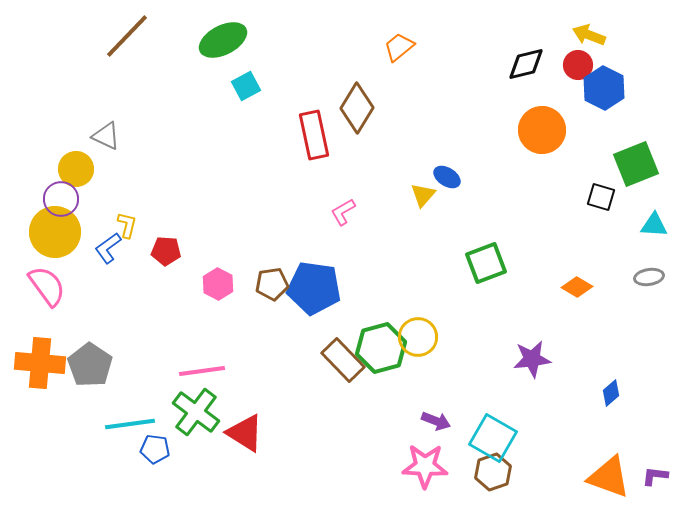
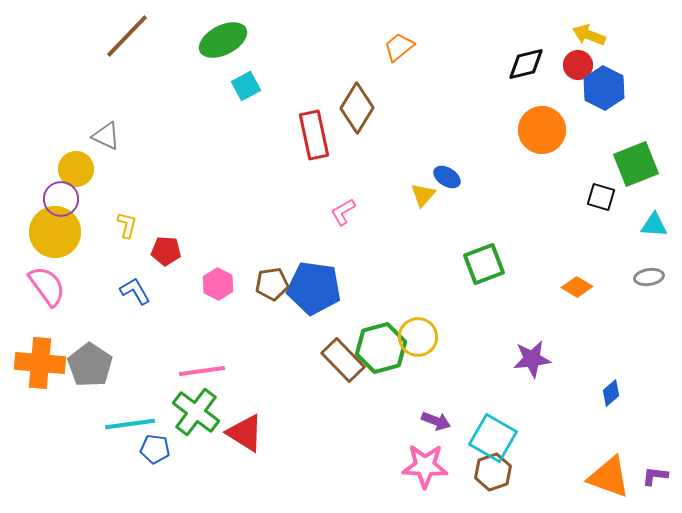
blue L-shape at (108, 248): moved 27 px right, 43 px down; rotated 96 degrees clockwise
green square at (486, 263): moved 2 px left, 1 px down
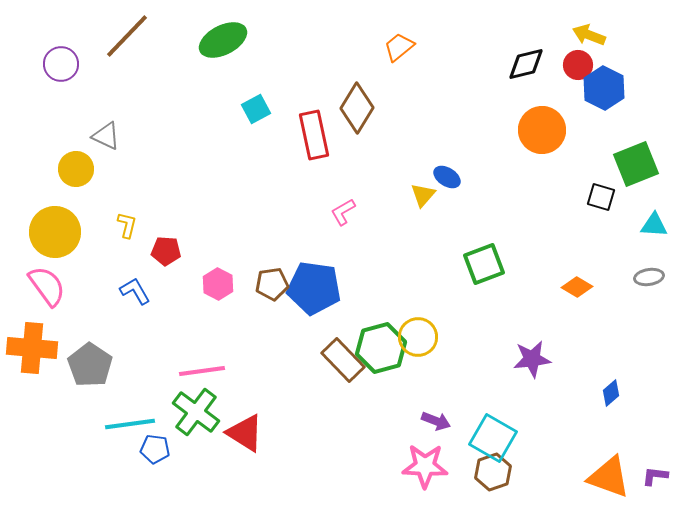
cyan square at (246, 86): moved 10 px right, 23 px down
purple circle at (61, 199): moved 135 px up
orange cross at (40, 363): moved 8 px left, 15 px up
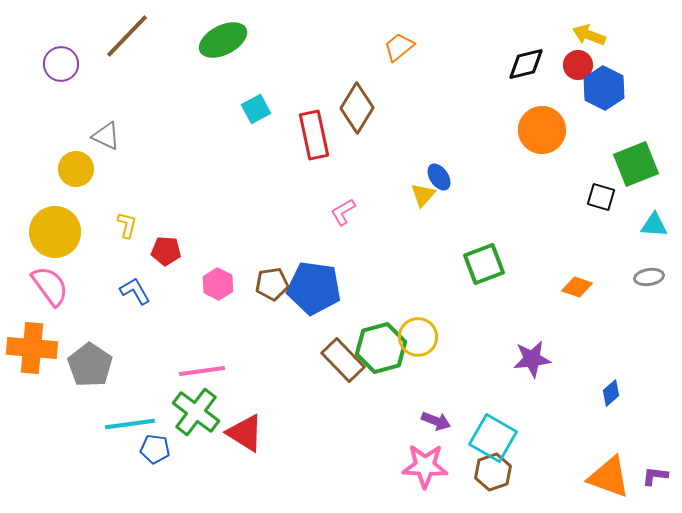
blue ellipse at (447, 177): moved 8 px left; rotated 24 degrees clockwise
pink semicircle at (47, 286): moved 3 px right
orange diamond at (577, 287): rotated 12 degrees counterclockwise
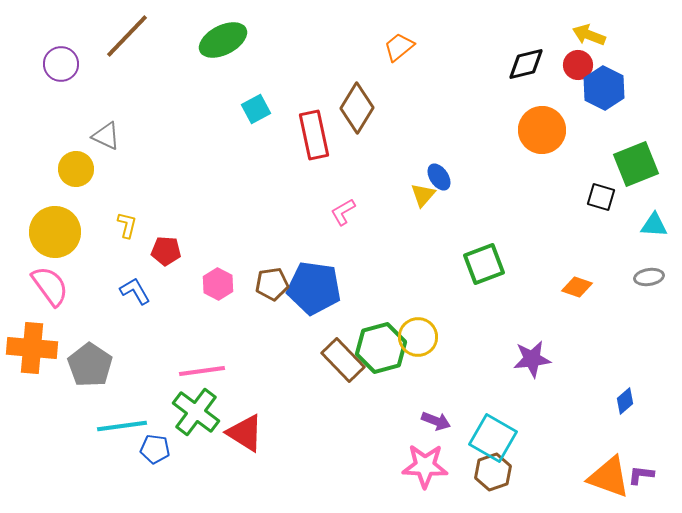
blue diamond at (611, 393): moved 14 px right, 8 px down
cyan line at (130, 424): moved 8 px left, 2 px down
purple L-shape at (655, 476): moved 14 px left, 1 px up
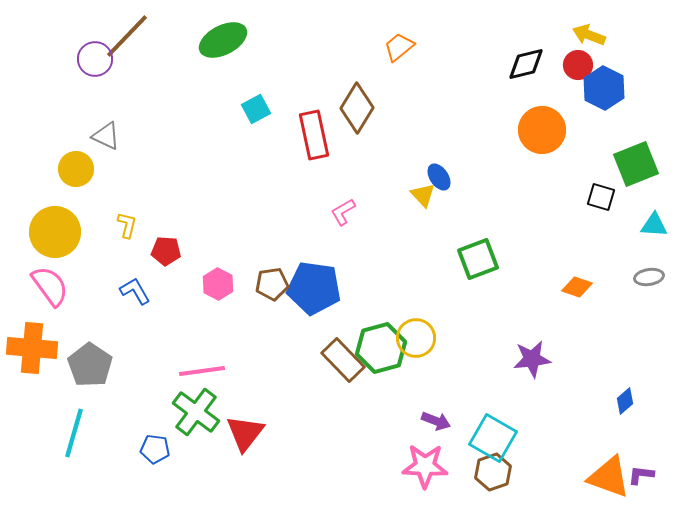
purple circle at (61, 64): moved 34 px right, 5 px up
yellow triangle at (423, 195): rotated 24 degrees counterclockwise
green square at (484, 264): moved 6 px left, 5 px up
yellow circle at (418, 337): moved 2 px left, 1 px down
cyan line at (122, 426): moved 48 px left, 7 px down; rotated 66 degrees counterclockwise
red triangle at (245, 433): rotated 36 degrees clockwise
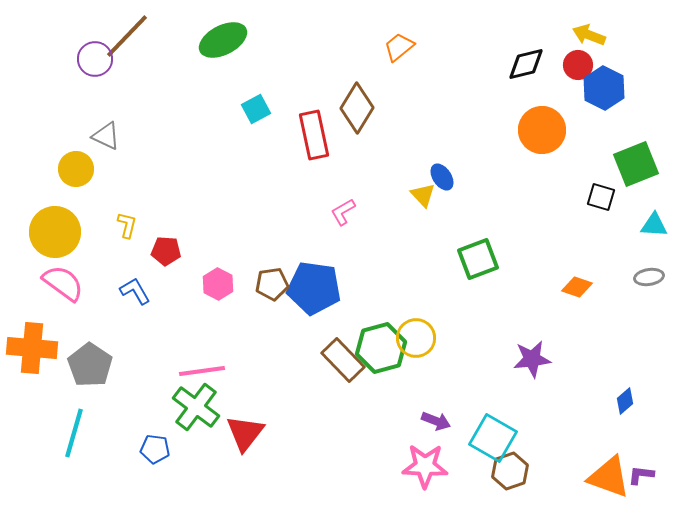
blue ellipse at (439, 177): moved 3 px right
pink semicircle at (50, 286): moved 13 px right, 3 px up; rotated 18 degrees counterclockwise
green cross at (196, 412): moved 5 px up
brown hexagon at (493, 472): moved 17 px right, 1 px up
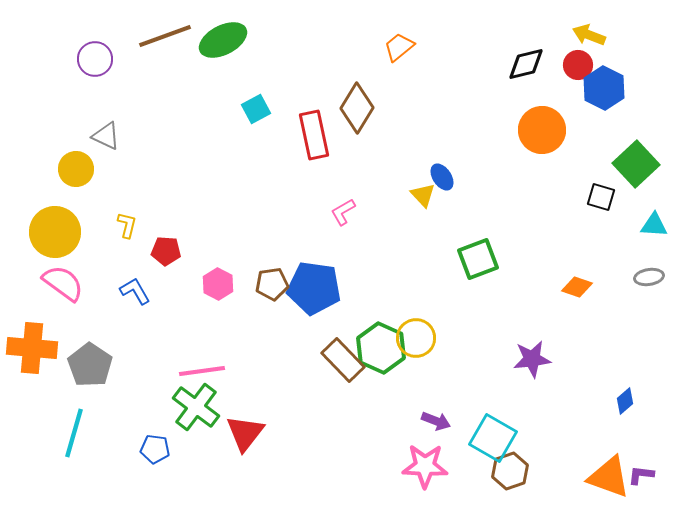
brown line at (127, 36): moved 38 px right; rotated 26 degrees clockwise
green square at (636, 164): rotated 21 degrees counterclockwise
green hexagon at (381, 348): rotated 21 degrees counterclockwise
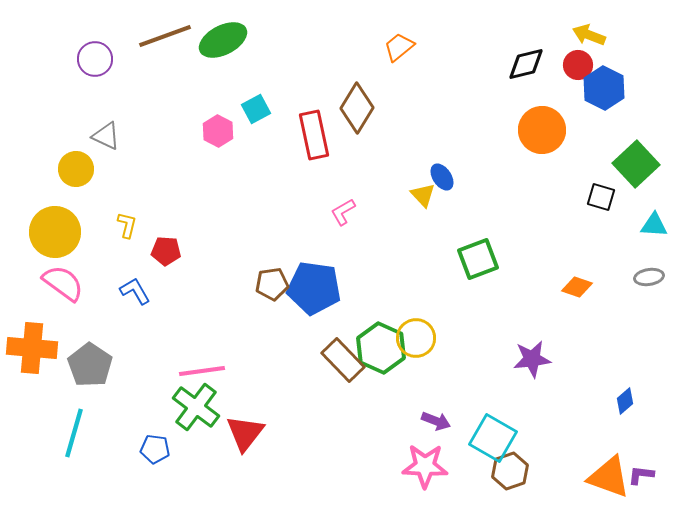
pink hexagon at (218, 284): moved 153 px up
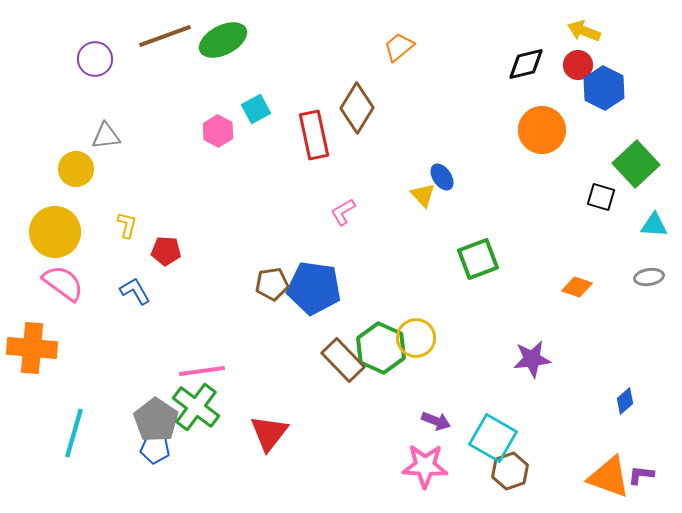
yellow arrow at (589, 35): moved 5 px left, 4 px up
gray triangle at (106, 136): rotated 32 degrees counterclockwise
gray pentagon at (90, 365): moved 66 px right, 55 px down
red triangle at (245, 433): moved 24 px right
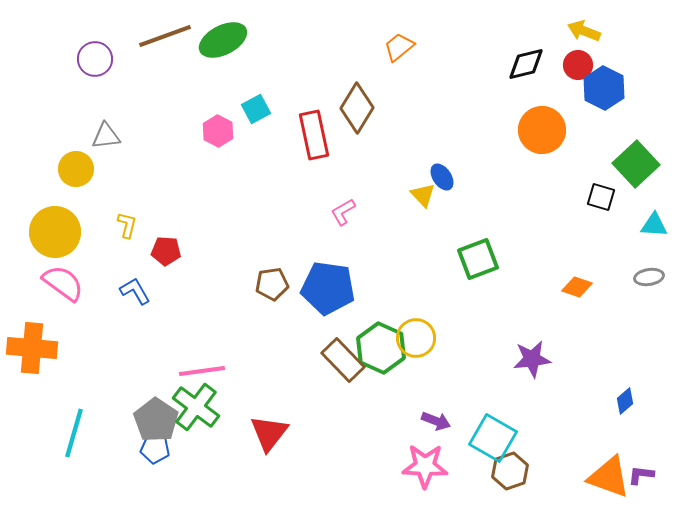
blue pentagon at (314, 288): moved 14 px right
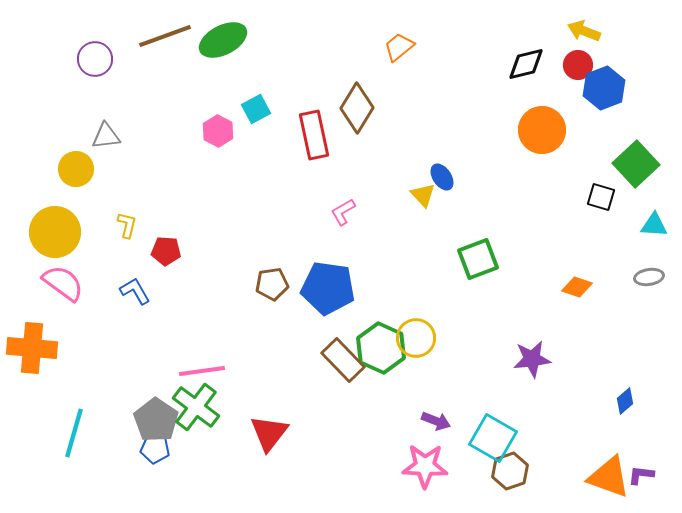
blue hexagon at (604, 88): rotated 12 degrees clockwise
